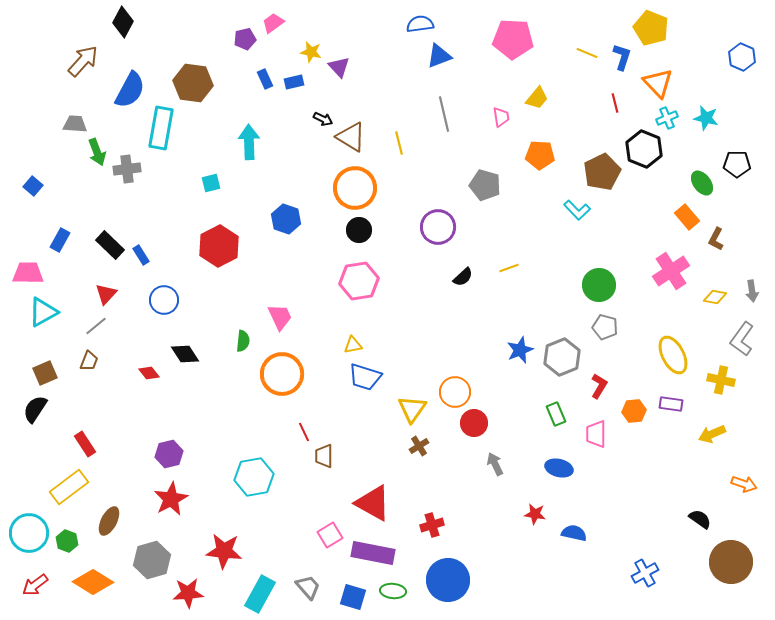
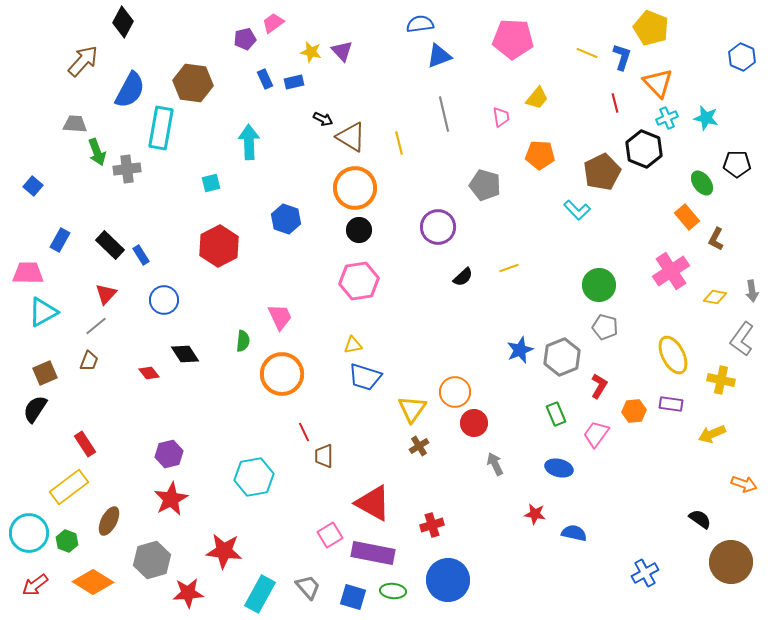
purple triangle at (339, 67): moved 3 px right, 16 px up
pink trapezoid at (596, 434): rotated 36 degrees clockwise
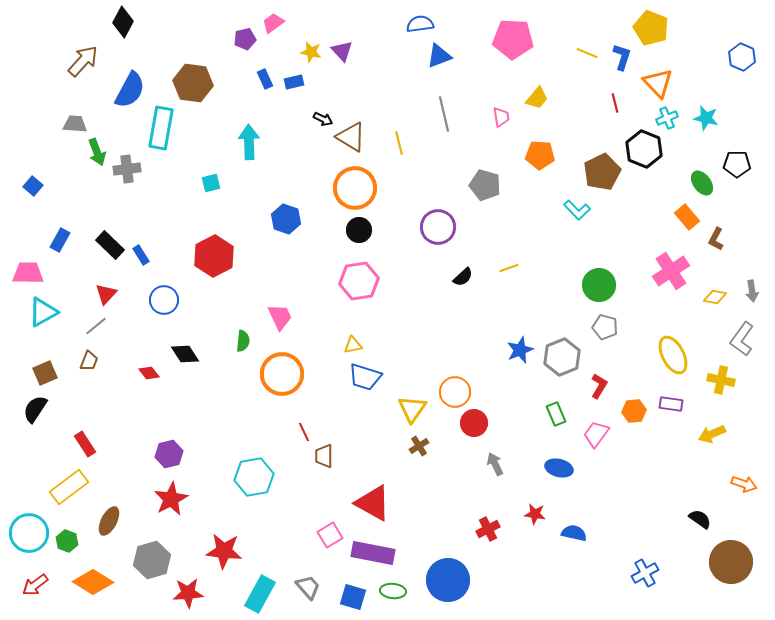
red hexagon at (219, 246): moved 5 px left, 10 px down
red cross at (432, 525): moved 56 px right, 4 px down; rotated 10 degrees counterclockwise
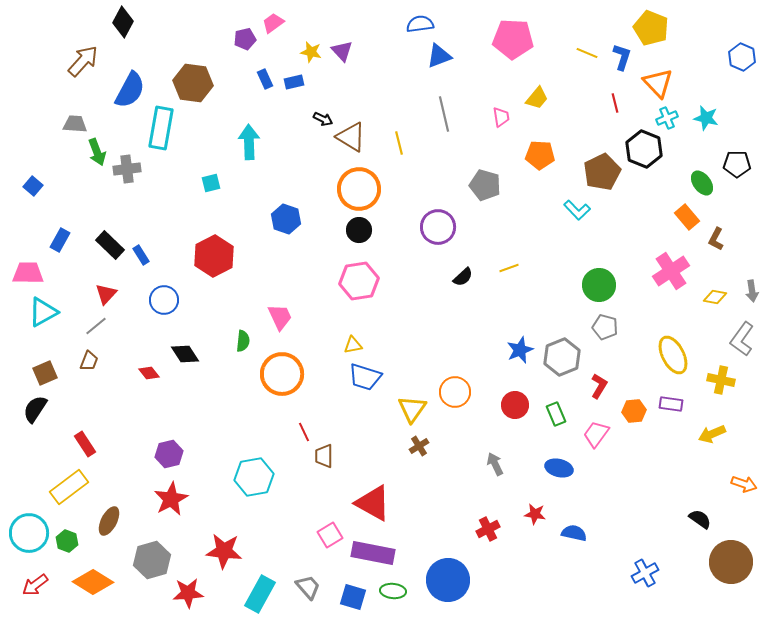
orange circle at (355, 188): moved 4 px right, 1 px down
red circle at (474, 423): moved 41 px right, 18 px up
